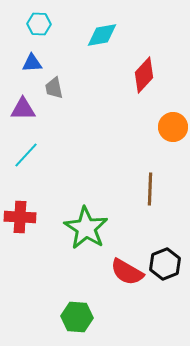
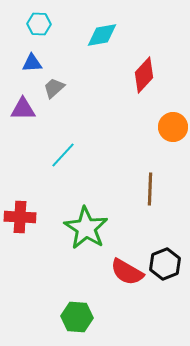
gray trapezoid: rotated 60 degrees clockwise
cyan line: moved 37 px right
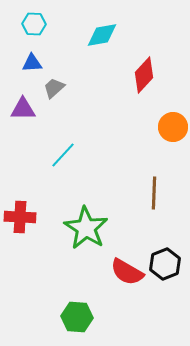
cyan hexagon: moved 5 px left
brown line: moved 4 px right, 4 px down
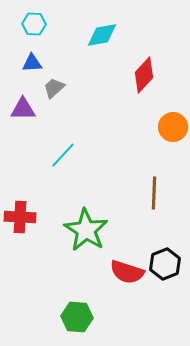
green star: moved 2 px down
red semicircle: rotated 12 degrees counterclockwise
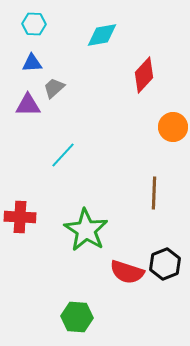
purple triangle: moved 5 px right, 4 px up
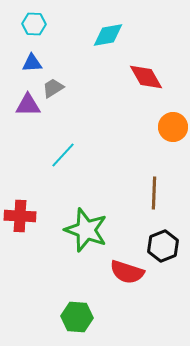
cyan diamond: moved 6 px right
red diamond: moved 2 px right, 2 px down; rotated 72 degrees counterclockwise
gray trapezoid: moved 1 px left; rotated 10 degrees clockwise
red cross: moved 1 px up
green star: rotated 12 degrees counterclockwise
black hexagon: moved 2 px left, 18 px up
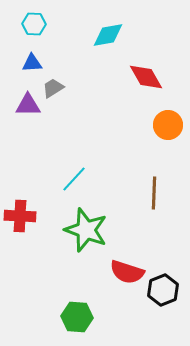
orange circle: moved 5 px left, 2 px up
cyan line: moved 11 px right, 24 px down
black hexagon: moved 44 px down
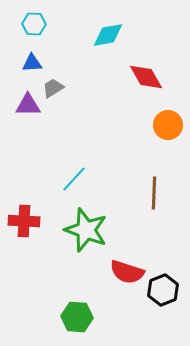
red cross: moved 4 px right, 5 px down
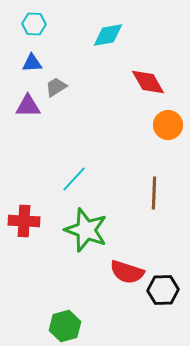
red diamond: moved 2 px right, 5 px down
gray trapezoid: moved 3 px right, 1 px up
purple triangle: moved 1 px down
black hexagon: rotated 20 degrees clockwise
green hexagon: moved 12 px left, 9 px down; rotated 20 degrees counterclockwise
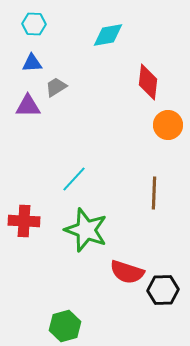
red diamond: rotated 36 degrees clockwise
